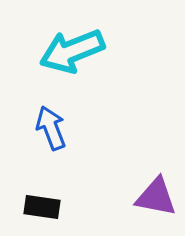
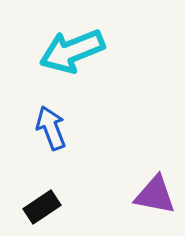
purple triangle: moved 1 px left, 2 px up
black rectangle: rotated 42 degrees counterclockwise
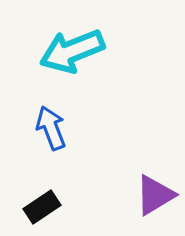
purple triangle: rotated 42 degrees counterclockwise
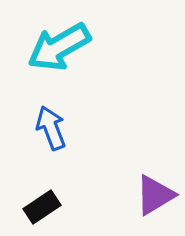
cyan arrow: moved 13 px left, 4 px up; rotated 8 degrees counterclockwise
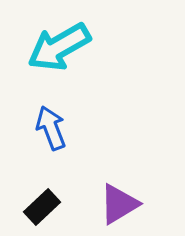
purple triangle: moved 36 px left, 9 px down
black rectangle: rotated 9 degrees counterclockwise
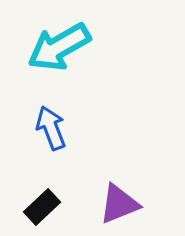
purple triangle: rotated 9 degrees clockwise
